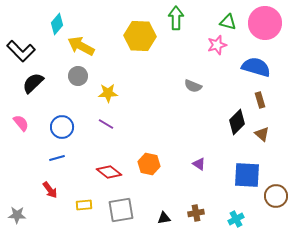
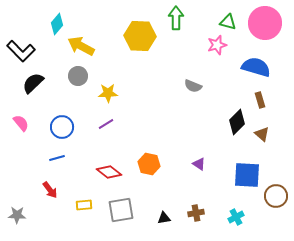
purple line: rotated 63 degrees counterclockwise
cyan cross: moved 2 px up
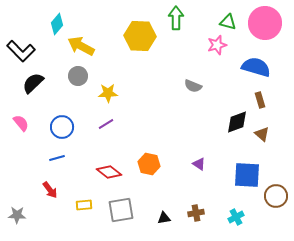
black diamond: rotated 25 degrees clockwise
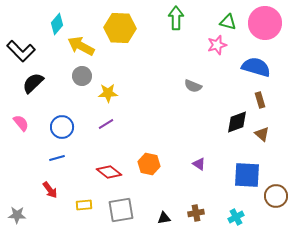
yellow hexagon: moved 20 px left, 8 px up
gray circle: moved 4 px right
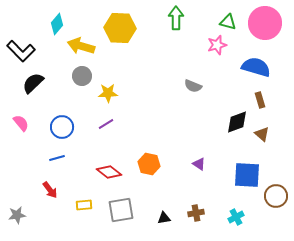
yellow arrow: rotated 12 degrees counterclockwise
gray star: rotated 12 degrees counterclockwise
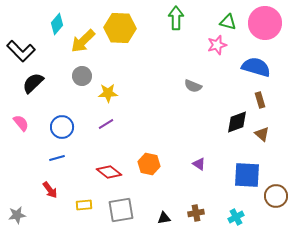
yellow arrow: moved 2 px right, 5 px up; rotated 60 degrees counterclockwise
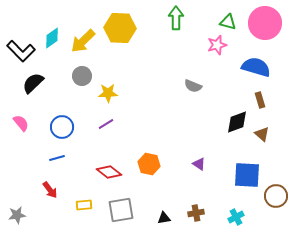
cyan diamond: moved 5 px left, 14 px down; rotated 15 degrees clockwise
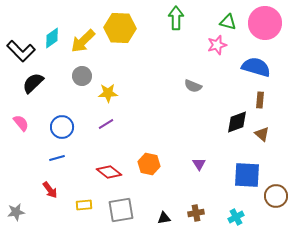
brown rectangle: rotated 21 degrees clockwise
purple triangle: rotated 24 degrees clockwise
gray star: moved 1 px left, 3 px up
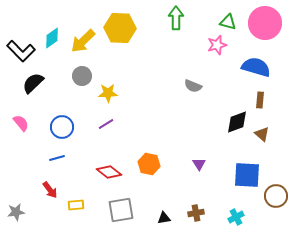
yellow rectangle: moved 8 px left
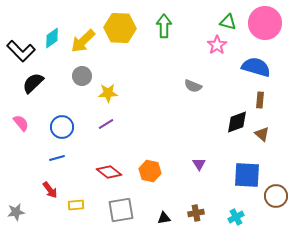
green arrow: moved 12 px left, 8 px down
pink star: rotated 18 degrees counterclockwise
orange hexagon: moved 1 px right, 7 px down
